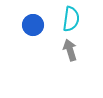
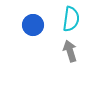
gray arrow: moved 1 px down
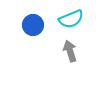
cyan semicircle: rotated 60 degrees clockwise
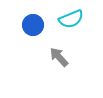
gray arrow: moved 11 px left, 6 px down; rotated 25 degrees counterclockwise
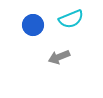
gray arrow: rotated 70 degrees counterclockwise
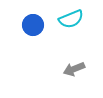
gray arrow: moved 15 px right, 12 px down
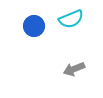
blue circle: moved 1 px right, 1 px down
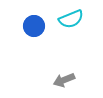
gray arrow: moved 10 px left, 11 px down
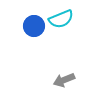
cyan semicircle: moved 10 px left
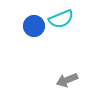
gray arrow: moved 3 px right
